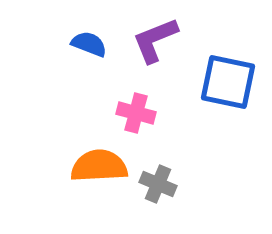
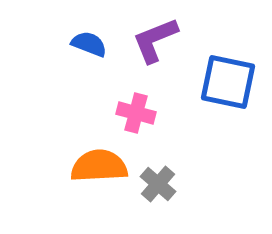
gray cross: rotated 18 degrees clockwise
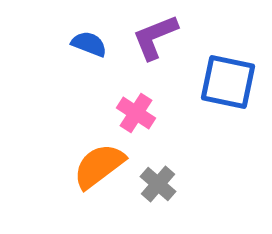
purple L-shape: moved 3 px up
pink cross: rotated 18 degrees clockwise
orange semicircle: rotated 34 degrees counterclockwise
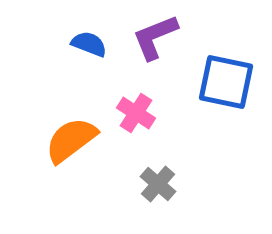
blue square: moved 2 px left
orange semicircle: moved 28 px left, 26 px up
